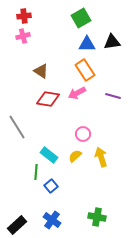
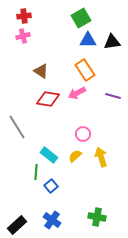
blue triangle: moved 1 px right, 4 px up
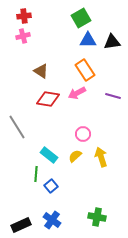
green line: moved 2 px down
black rectangle: moved 4 px right; rotated 18 degrees clockwise
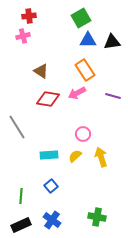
red cross: moved 5 px right
cyan rectangle: rotated 42 degrees counterclockwise
green line: moved 15 px left, 22 px down
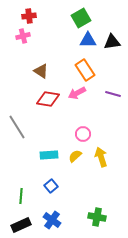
purple line: moved 2 px up
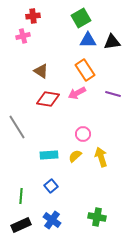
red cross: moved 4 px right
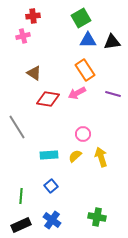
brown triangle: moved 7 px left, 2 px down
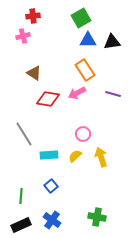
gray line: moved 7 px right, 7 px down
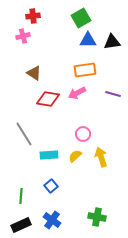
orange rectangle: rotated 65 degrees counterclockwise
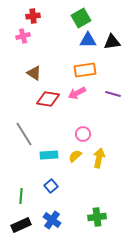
yellow arrow: moved 2 px left, 1 px down; rotated 30 degrees clockwise
green cross: rotated 18 degrees counterclockwise
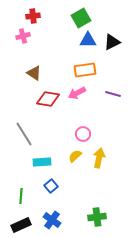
black triangle: rotated 18 degrees counterclockwise
cyan rectangle: moved 7 px left, 7 px down
